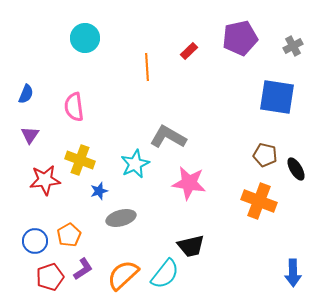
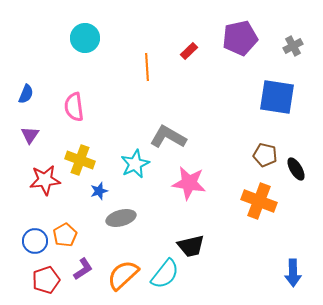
orange pentagon: moved 4 px left
red pentagon: moved 4 px left, 3 px down
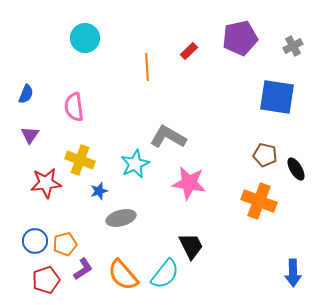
red star: moved 1 px right, 3 px down
orange pentagon: moved 9 px down; rotated 15 degrees clockwise
black trapezoid: rotated 104 degrees counterclockwise
orange semicircle: rotated 88 degrees counterclockwise
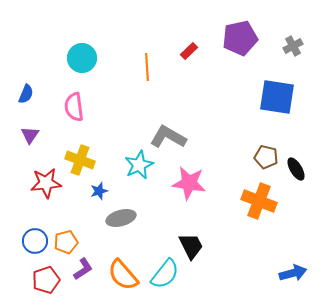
cyan circle: moved 3 px left, 20 px down
brown pentagon: moved 1 px right, 2 px down
cyan star: moved 4 px right, 1 px down
orange pentagon: moved 1 px right, 2 px up
blue arrow: rotated 104 degrees counterclockwise
